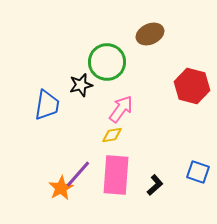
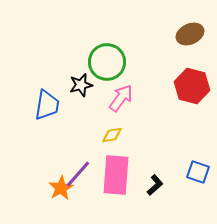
brown ellipse: moved 40 px right
pink arrow: moved 11 px up
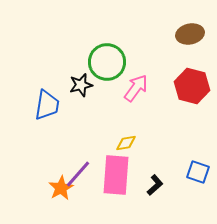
brown ellipse: rotated 12 degrees clockwise
pink arrow: moved 15 px right, 10 px up
yellow diamond: moved 14 px right, 8 px down
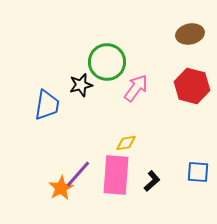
blue square: rotated 15 degrees counterclockwise
black L-shape: moved 3 px left, 4 px up
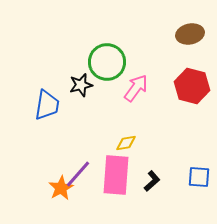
blue square: moved 1 px right, 5 px down
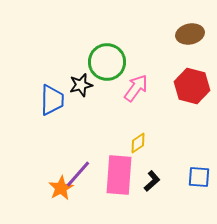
blue trapezoid: moved 5 px right, 5 px up; rotated 8 degrees counterclockwise
yellow diamond: moved 12 px right; rotated 25 degrees counterclockwise
pink rectangle: moved 3 px right
